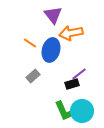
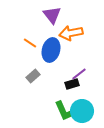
purple triangle: moved 1 px left
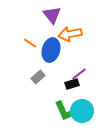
orange arrow: moved 1 px left, 1 px down
gray rectangle: moved 5 px right, 1 px down
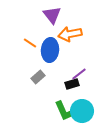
blue ellipse: moved 1 px left; rotated 10 degrees counterclockwise
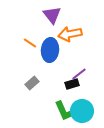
gray rectangle: moved 6 px left, 6 px down
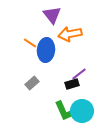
blue ellipse: moved 4 px left
